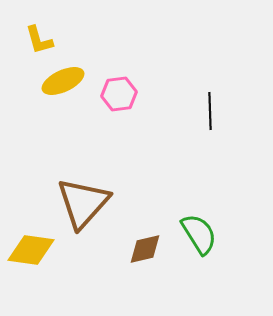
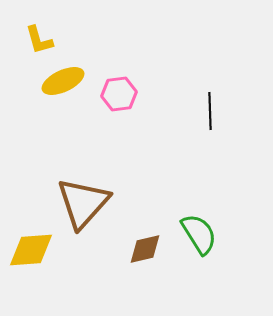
yellow diamond: rotated 12 degrees counterclockwise
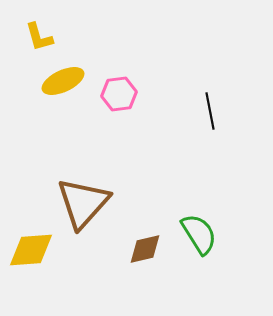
yellow L-shape: moved 3 px up
black line: rotated 9 degrees counterclockwise
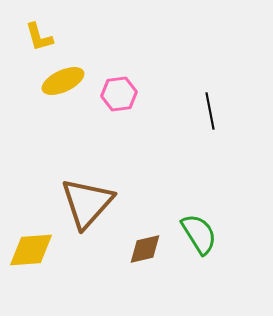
brown triangle: moved 4 px right
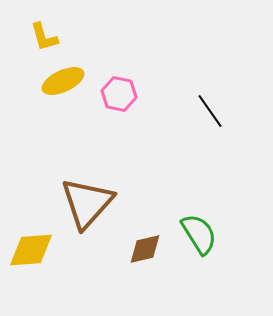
yellow L-shape: moved 5 px right
pink hexagon: rotated 20 degrees clockwise
black line: rotated 24 degrees counterclockwise
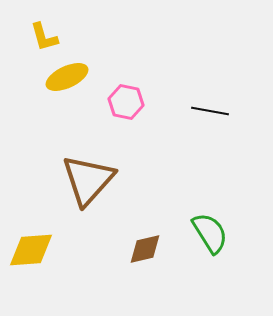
yellow ellipse: moved 4 px right, 4 px up
pink hexagon: moved 7 px right, 8 px down
black line: rotated 45 degrees counterclockwise
brown triangle: moved 1 px right, 23 px up
green semicircle: moved 11 px right, 1 px up
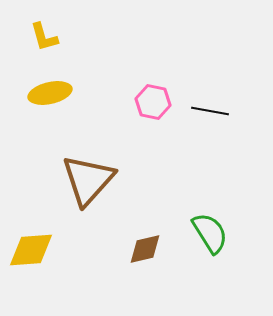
yellow ellipse: moved 17 px left, 16 px down; rotated 12 degrees clockwise
pink hexagon: moved 27 px right
